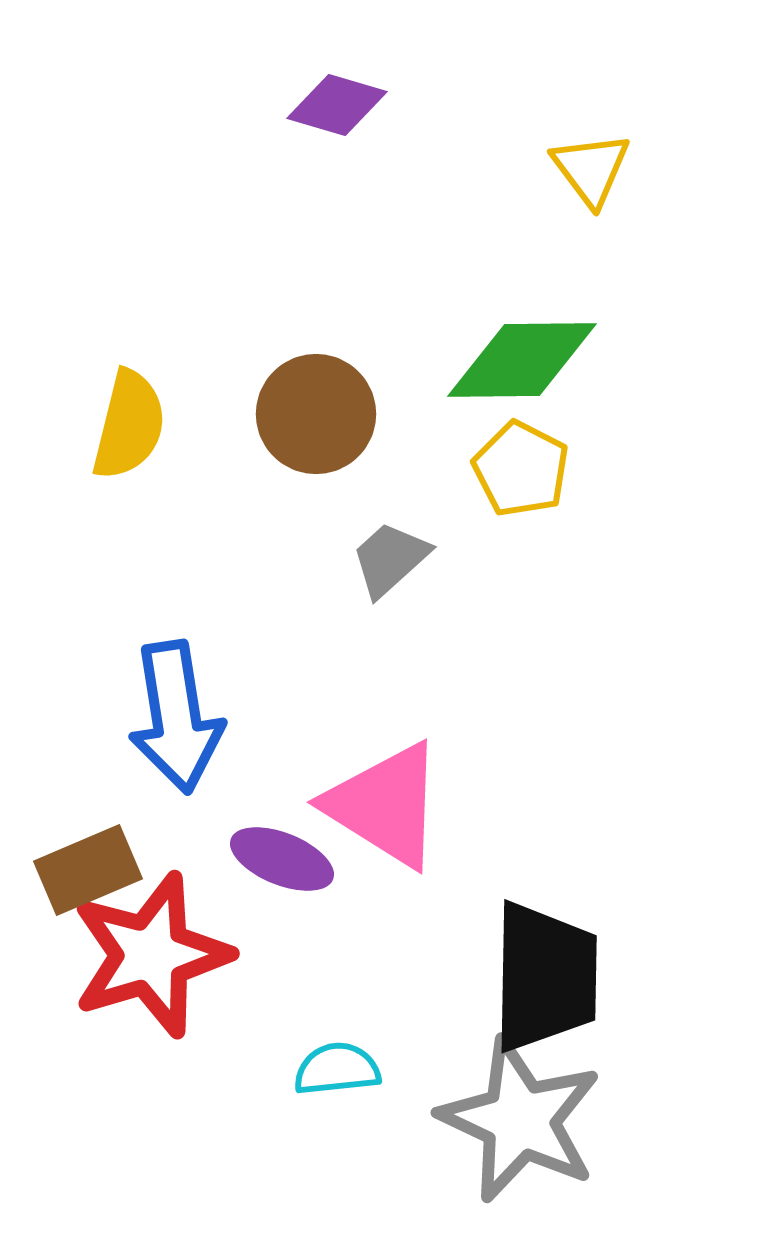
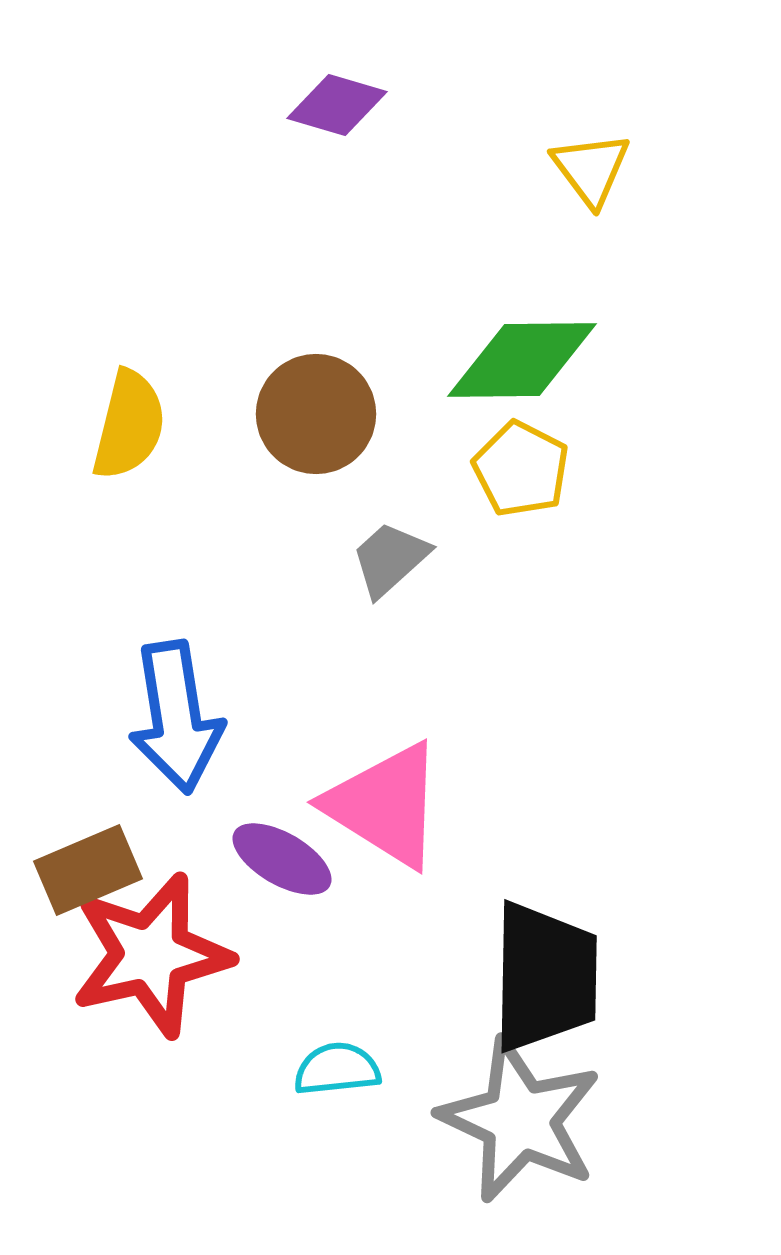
purple ellipse: rotated 8 degrees clockwise
red star: rotated 4 degrees clockwise
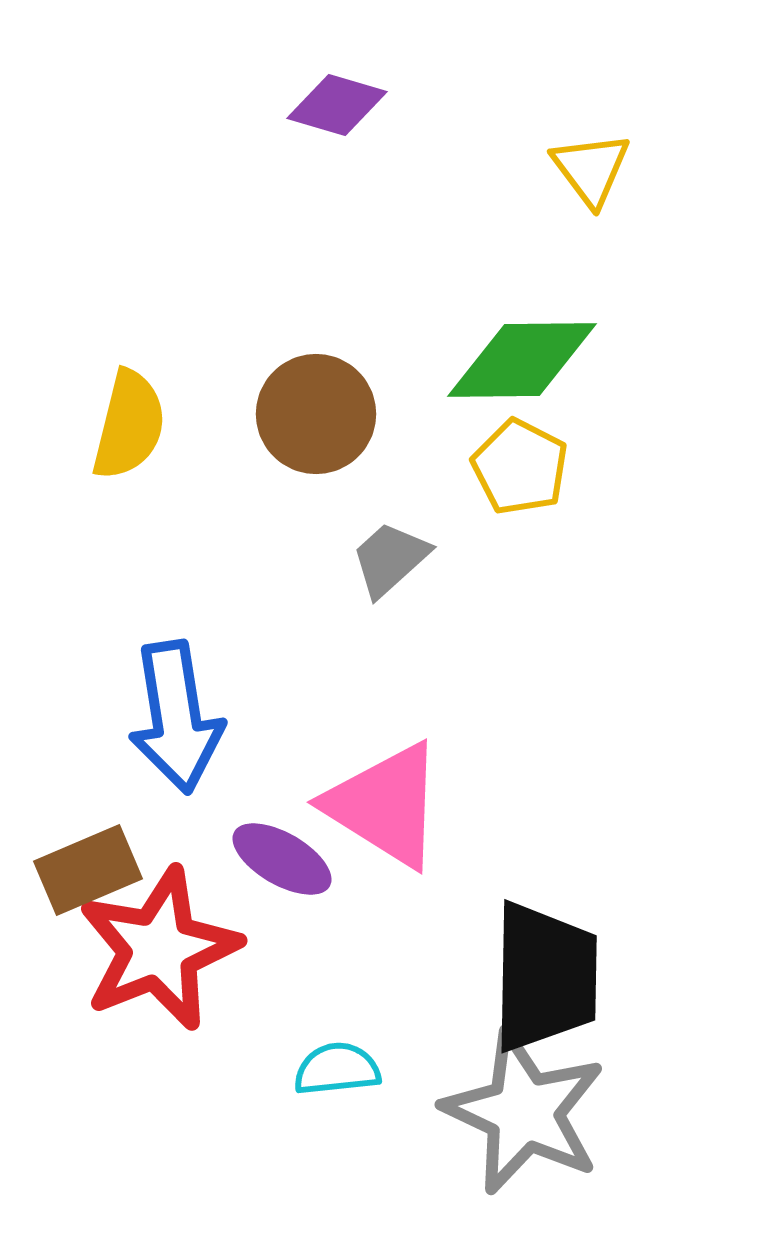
yellow pentagon: moved 1 px left, 2 px up
red star: moved 8 px right, 6 px up; rotated 9 degrees counterclockwise
gray star: moved 4 px right, 8 px up
